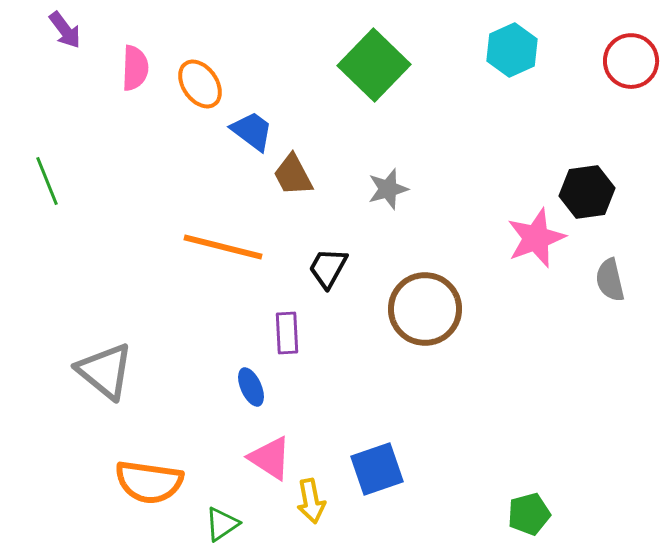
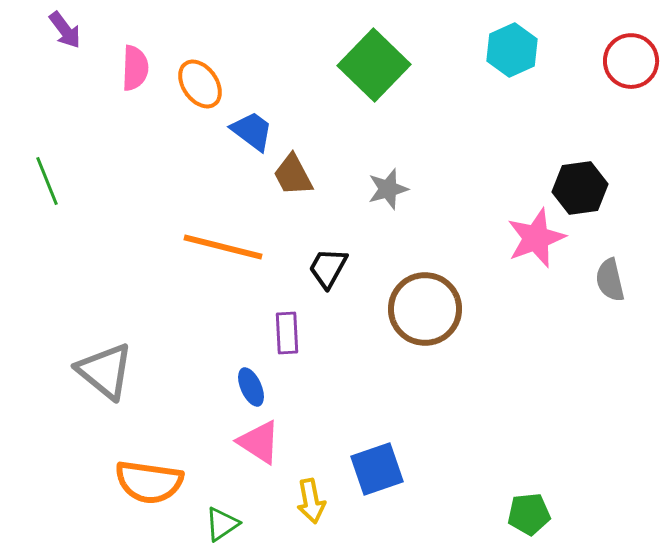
black hexagon: moved 7 px left, 4 px up
pink triangle: moved 11 px left, 16 px up
green pentagon: rotated 9 degrees clockwise
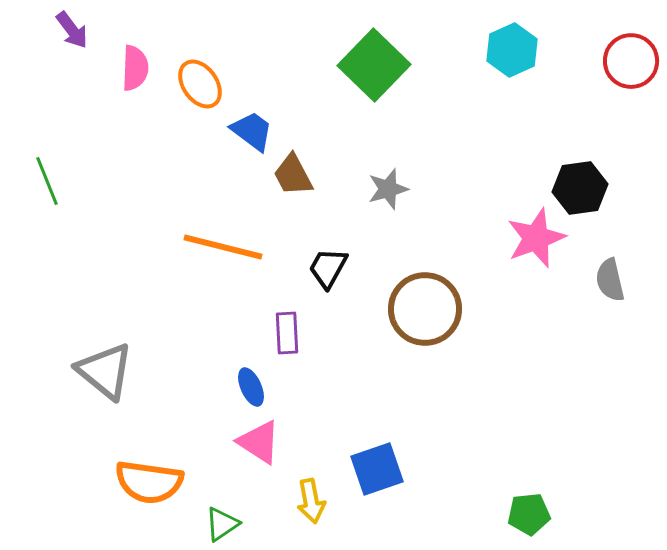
purple arrow: moved 7 px right
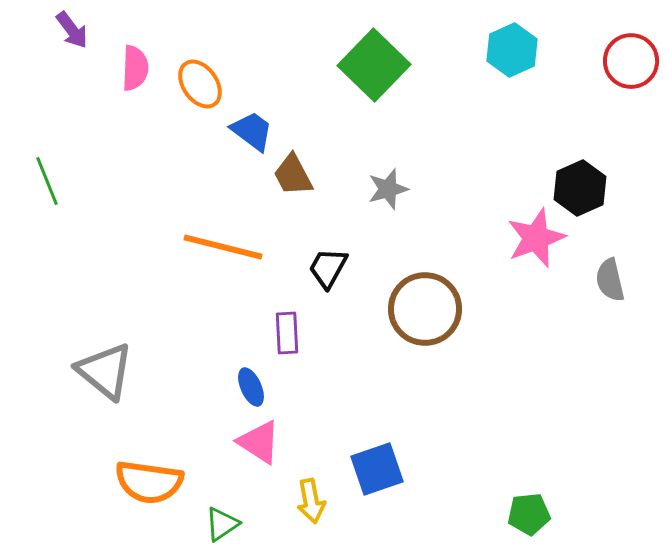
black hexagon: rotated 16 degrees counterclockwise
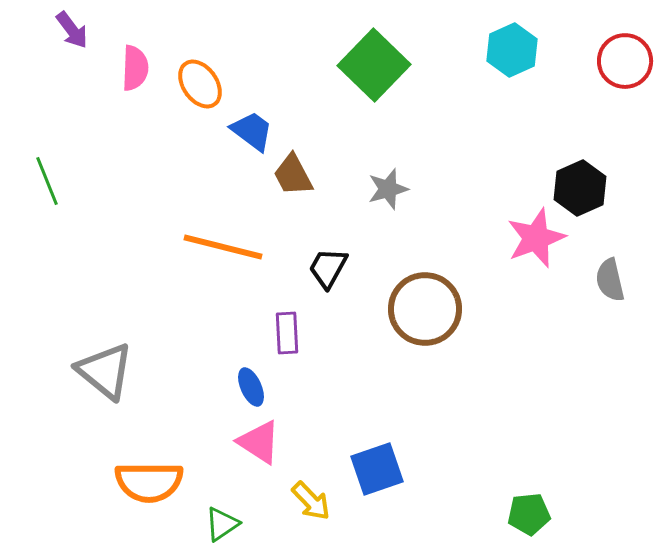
red circle: moved 6 px left
orange semicircle: rotated 8 degrees counterclockwise
yellow arrow: rotated 33 degrees counterclockwise
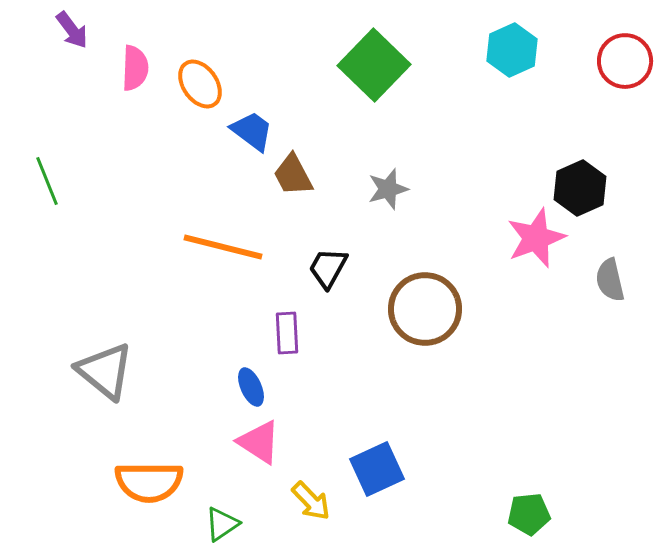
blue square: rotated 6 degrees counterclockwise
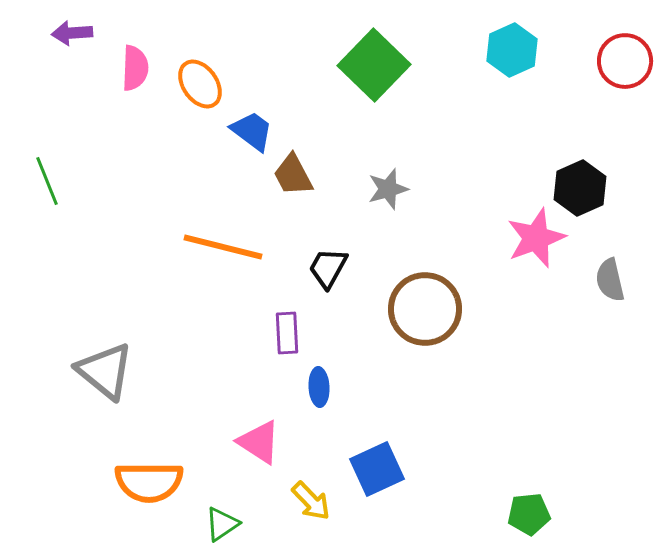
purple arrow: moved 3 px down; rotated 123 degrees clockwise
blue ellipse: moved 68 px right; rotated 21 degrees clockwise
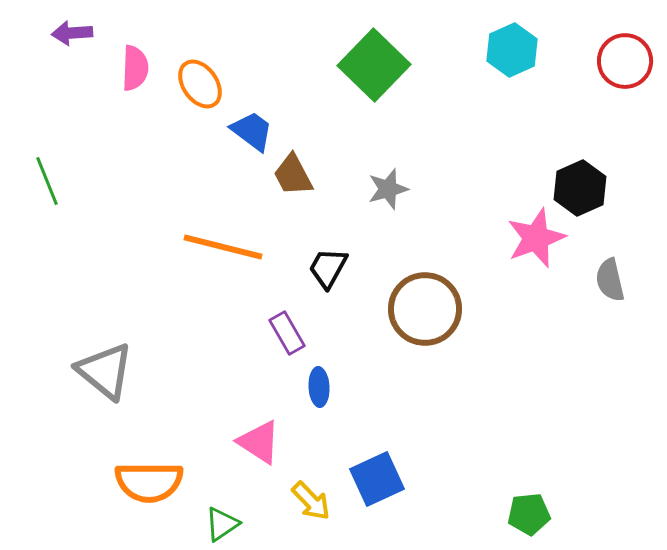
purple rectangle: rotated 27 degrees counterclockwise
blue square: moved 10 px down
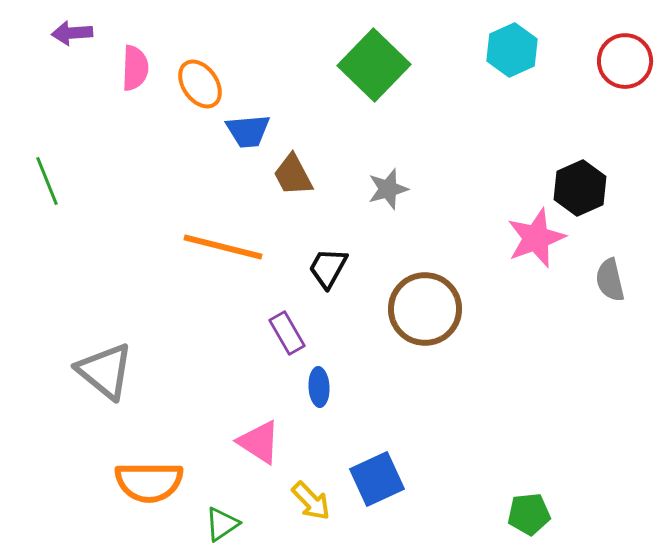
blue trapezoid: moved 4 px left; rotated 138 degrees clockwise
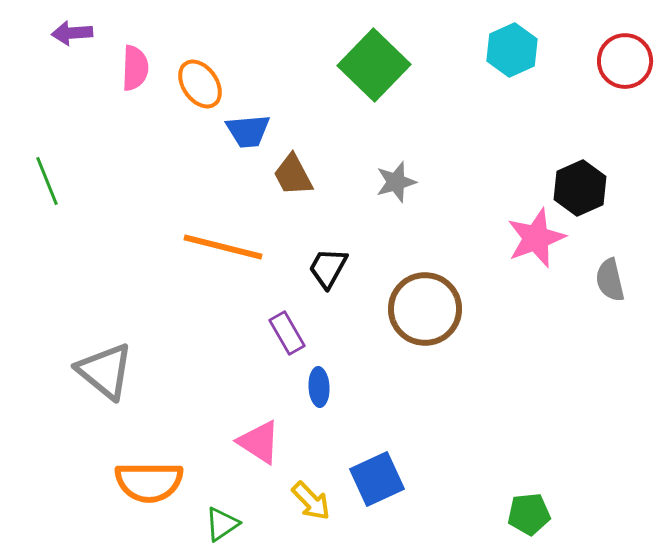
gray star: moved 8 px right, 7 px up
